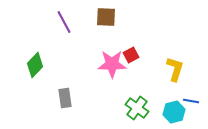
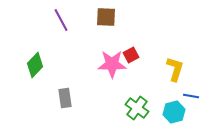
purple line: moved 3 px left, 2 px up
blue line: moved 5 px up
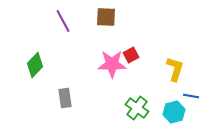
purple line: moved 2 px right, 1 px down
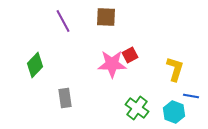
red square: moved 1 px left
cyan hexagon: rotated 25 degrees counterclockwise
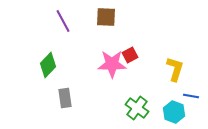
green diamond: moved 13 px right
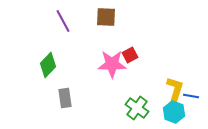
yellow L-shape: moved 20 px down
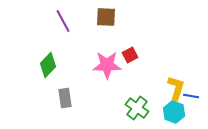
pink star: moved 5 px left, 1 px down
yellow L-shape: moved 1 px right, 1 px up
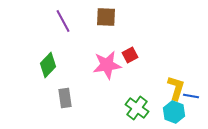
pink star: rotated 8 degrees counterclockwise
